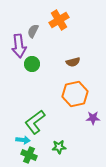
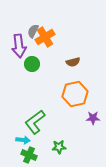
orange cross: moved 14 px left, 17 px down
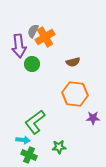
orange hexagon: rotated 20 degrees clockwise
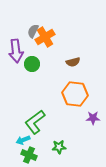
purple arrow: moved 3 px left, 5 px down
cyan arrow: rotated 152 degrees clockwise
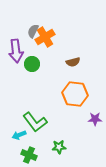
purple star: moved 2 px right, 1 px down
green L-shape: rotated 90 degrees counterclockwise
cyan arrow: moved 4 px left, 5 px up
